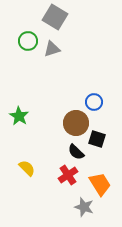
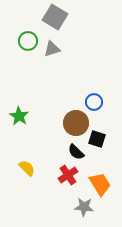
gray star: rotated 12 degrees counterclockwise
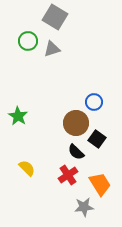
green star: moved 1 px left
black square: rotated 18 degrees clockwise
gray star: rotated 12 degrees counterclockwise
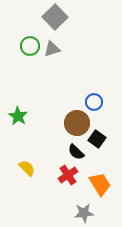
gray square: rotated 15 degrees clockwise
green circle: moved 2 px right, 5 px down
brown circle: moved 1 px right
gray star: moved 6 px down
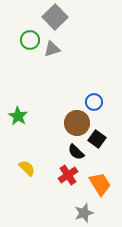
green circle: moved 6 px up
gray star: rotated 12 degrees counterclockwise
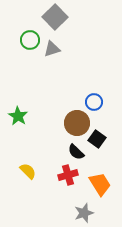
yellow semicircle: moved 1 px right, 3 px down
red cross: rotated 18 degrees clockwise
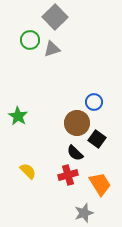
black semicircle: moved 1 px left, 1 px down
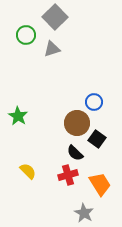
green circle: moved 4 px left, 5 px up
gray star: rotated 24 degrees counterclockwise
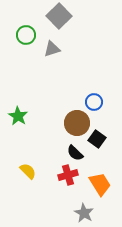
gray square: moved 4 px right, 1 px up
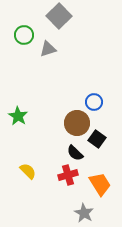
green circle: moved 2 px left
gray triangle: moved 4 px left
